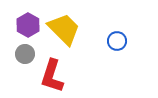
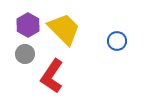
red L-shape: rotated 16 degrees clockwise
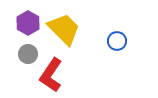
purple hexagon: moved 2 px up
gray circle: moved 3 px right
red L-shape: moved 1 px left, 1 px up
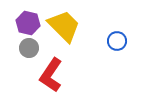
purple hexagon: rotated 15 degrees counterclockwise
yellow trapezoid: moved 3 px up
gray circle: moved 1 px right, 6 px up
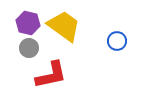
yellow trapezoid: rotated 9 degrees counterclockwise
red L-shape: rotated 136 degrees counterclockwise
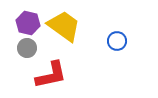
gray circle: moved 2 px left
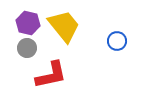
yellow trapezoid: rotated 15 degrees clockwise
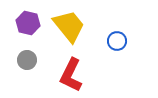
yellow trapezoid: moved 5 px right
gray circle: moved 12 px down
red L-shape: moved 20 px right; rotated 128 degrees clockwise
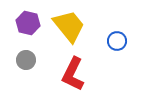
gray circle: moved 1 px left
red L-shape: moved 2 px right, 1 px up
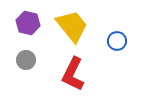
yellow trapezoid: moved 3 px right
